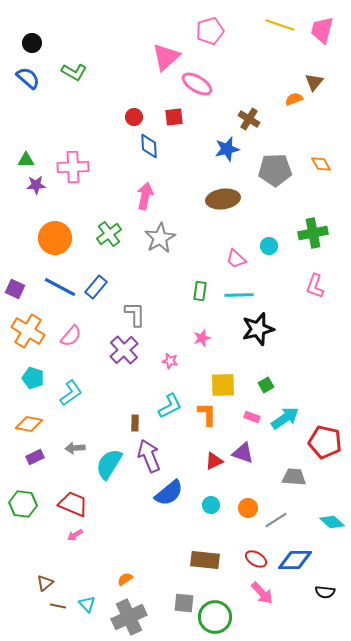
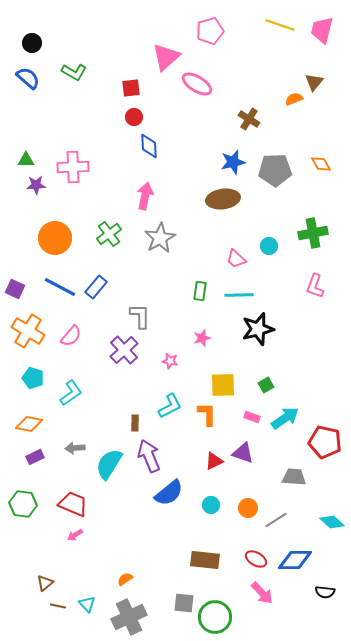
red square at (174, 117): moved 43 px left, 29 px up
blue star at (227, 149): moved 6 px right, 13 px down
gray L-shape at (135, 314): moved 5 px right, 2 px down
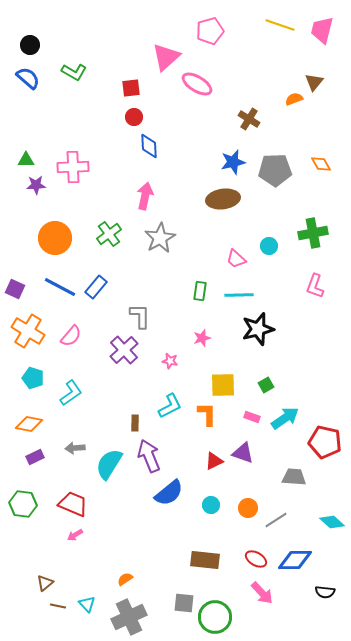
black circle at (32, 43): moved 2 px left, 2 px down
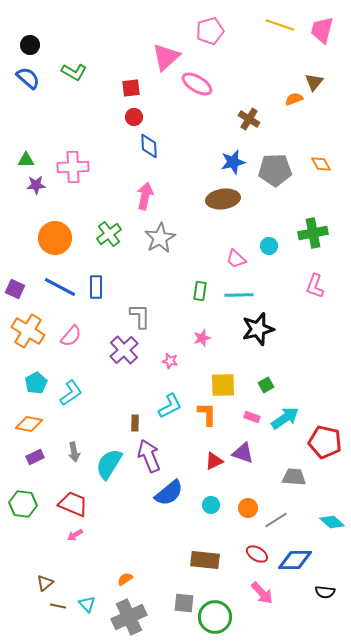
blue rectangle at (96, 287): rotated 40 degrees counterclockwise
cyan pentagon at (33, 378): moved 3 px right, 5 px down; rotated 25 degrees clockwise
gray arrow at (75, 448): moved 1 px left, 4 px down; rotated 96 degrees counterclockwise
red ellipse at (256, 559): moved 1 px right, 5 px up
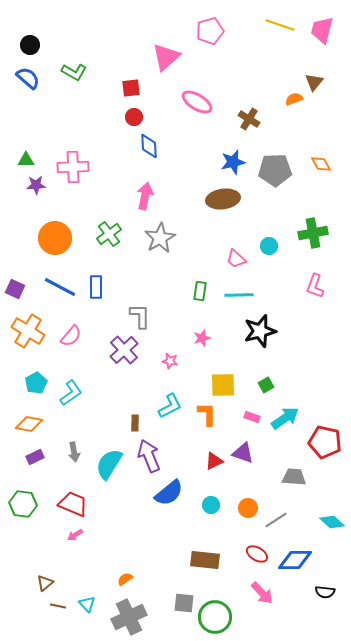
pink ellipse at (197, 84): moved 18 px down
black star at (258, 329): moved 2 px right, 2 px down
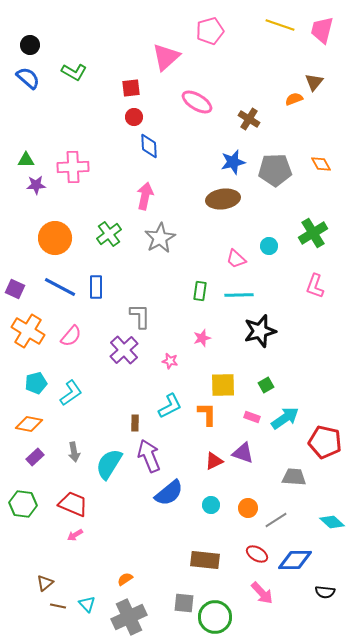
green cross at (313, 233): rotated 20 degrees counterclockwise
cyan pentagon at (36, 383): rotated 15 degrees clockwise
purple rectangle at (35, 457): rotated 18 degrees counterclockwise
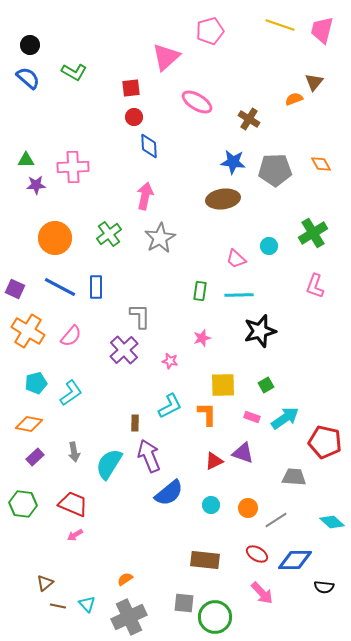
blue star at (233, 162): rotated 20 degrees clockwise
black semicircle at (325, 592): moved 1 px left, 5 px up
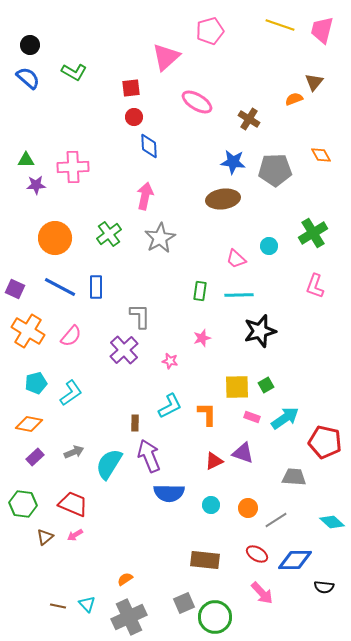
orange diamond at (321, 164): moved 9 px up
yellow square at (223, 385): moved 14 px right, 2 px down
gray arrow at (74, 452): rotated 102 degrees counterclockwise
blue semicircle at (169, 493): rotated 40 degrees clockwise
brown triangle at (45, 583): moved 46 px up
gray square at (184, 603): rotated 30 degrees counterclockwise
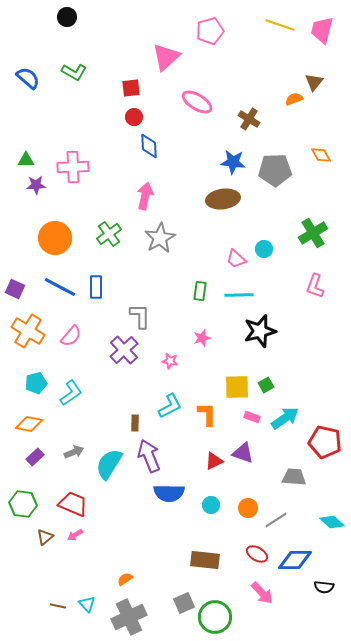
black circle at (30, 45): moved 37 px right, 28 px up
cyan circle at (269, 246): moved 5 px left, 3 px down
